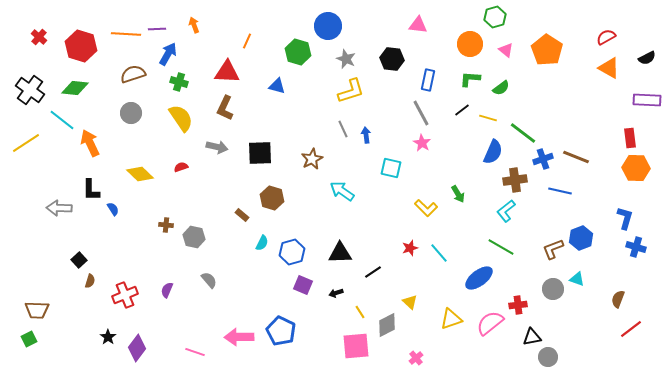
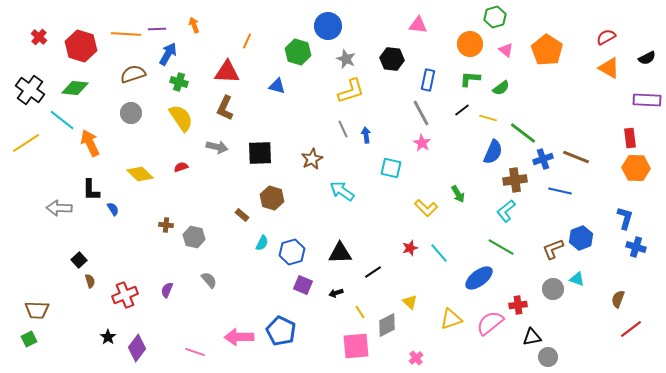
brown semicircle at (90, 281): rotated 32 degrees counterclockwise
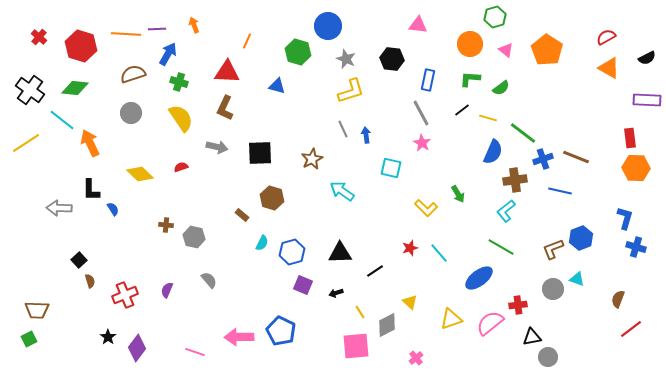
black line at (373, 272): moved 2 px right, 1 px up
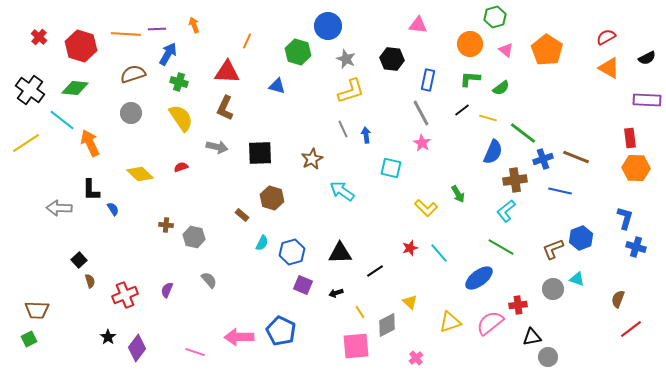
yellow triangle at (451, 319): moved 1 px left, 3 px down
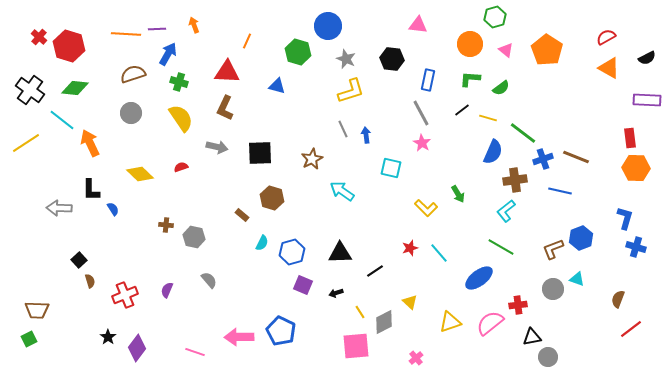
red hexagon at (81, 46): moved 12 px left
gray diamond at (387, 325): moved 3 px left, 3 px up
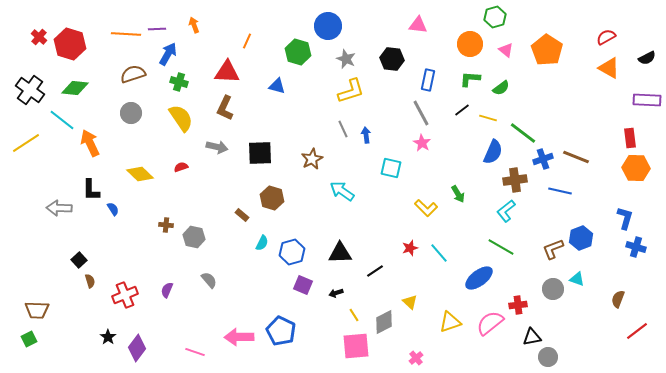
red hexagon at (69, 46): moved 1 px right, 2 px up
yellow line at (360, 312): moved 6 px left, 3 px down
red line at (631, 329): moved 6 px right, 2 px down
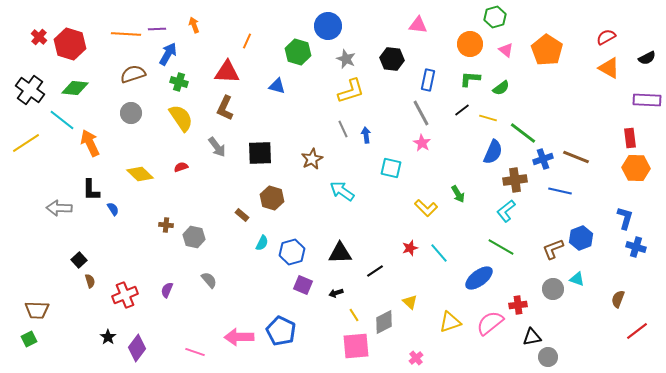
gray arrow at (217, 147): rotated 40 degrees clockwise
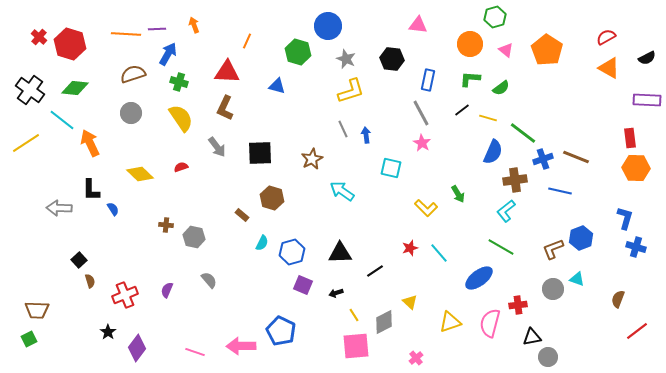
pink semicircle at (490, 323): rotated 36 degrees counterclockwise
black star at (108, 337): moved 5 px up
pink arrow at (239, 337): moved 2 px right, 9 px down
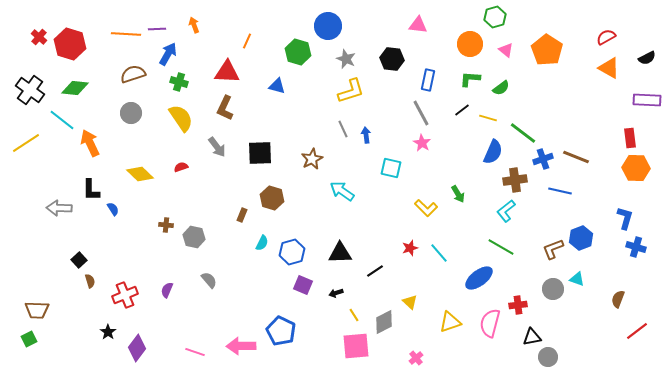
brown rectangle at (242, 215): rotated 72 degrees clockwise
